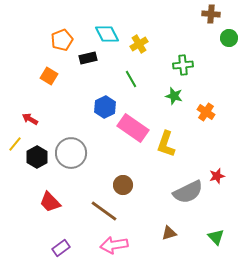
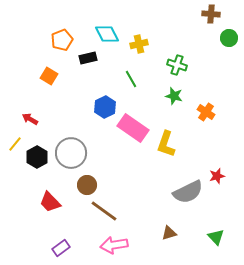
yellow cross: rotated 18 degrees clockwise
green cross: moved 6 px left; rotated 24 degrees clockwise
brown circle: moved 36 px left
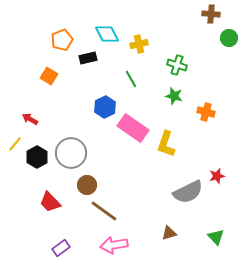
orange cross: rotated 18 degrees counterclockwise
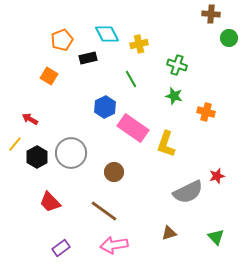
brown circle: moved 27 px right, 13 px up
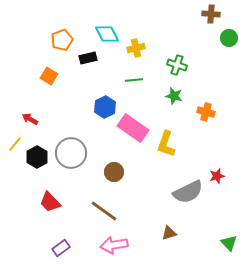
yellow cross: moved 3 px left, 4 px down
green line: moved 3 px right, 1 px down; rotated 66 degrees counterclockwise
green triangle: moved 13 px right, 6 px down
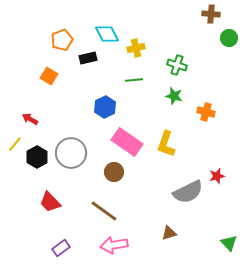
pink rectangle: moved 6 px left, 14 px down
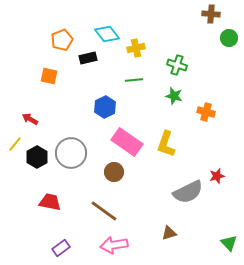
cyan diamond: rotated 10 degrees counterclockwise
orange square: rotated 18 degrees counterclockwise
red trapezoid: rotated 145 degrees clockwise
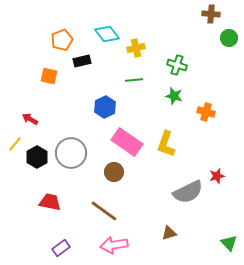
black rectangle: moved 6 px left, 3 px down
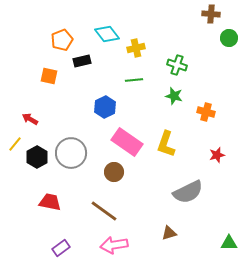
red star: moved 21 px up
green triangle: rotated 48 degrees counterclockwise
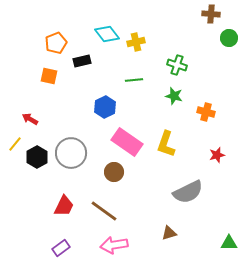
orange pentagon: moved 6 px left, 3 px down
yellow cross: moved 6 px up
red trapezoid: moved 14 px right, 4 px down; rotated 105 degrees clockwise
